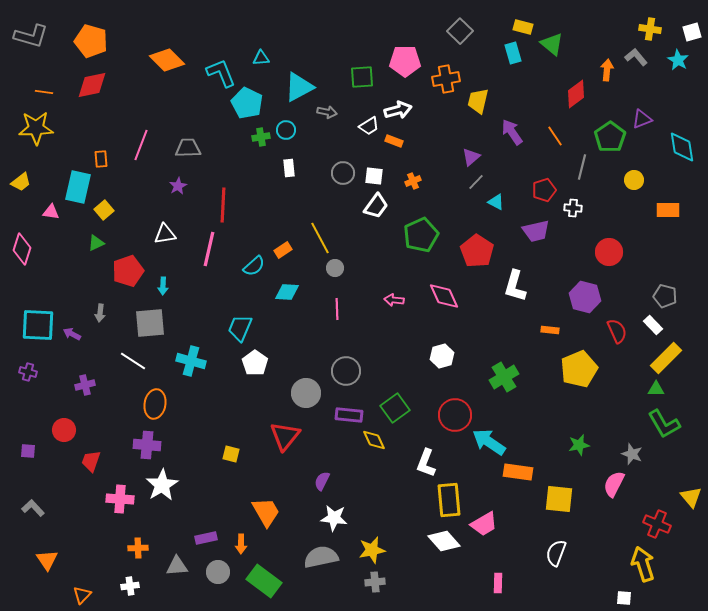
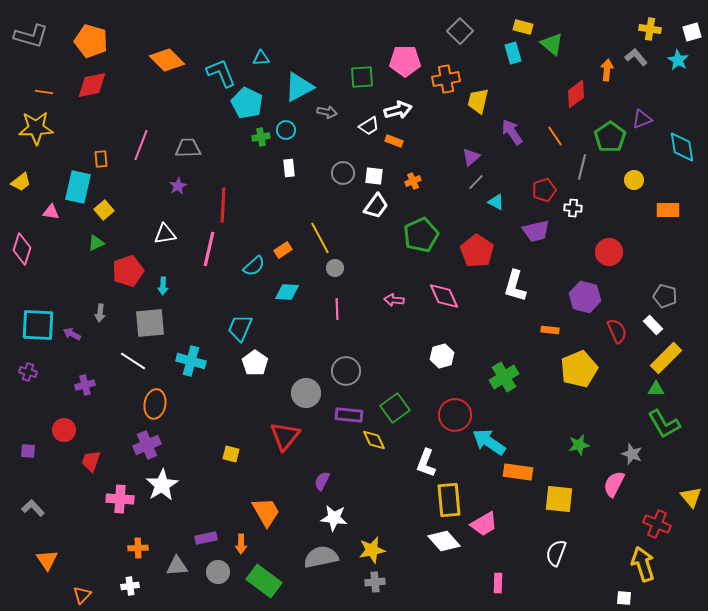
purple cross at (147, 445): rotated 28 degrees counterclockwise
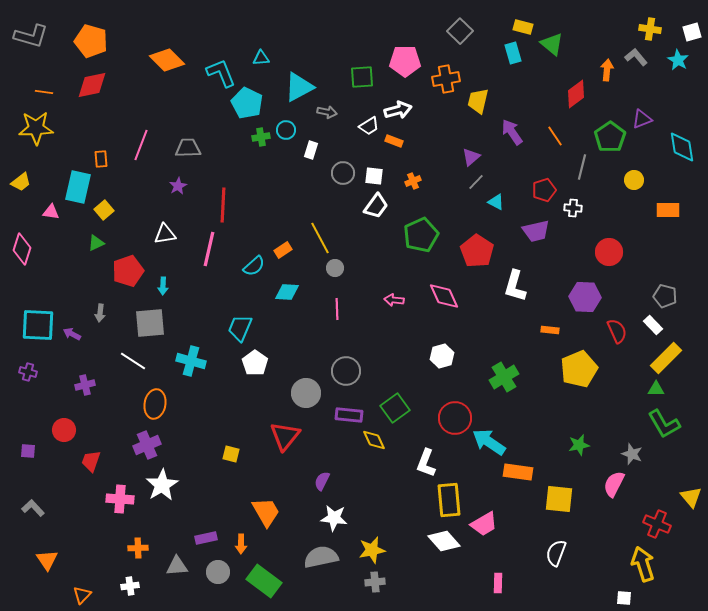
white rectangle at (289, 168): moved 22 px right, 18 px up; rotated 24 degrees clockwise
purple hexagon at (585, 297): rotated 12 degrees counterclockwise
red circle at (455, 415): moved 3 px down
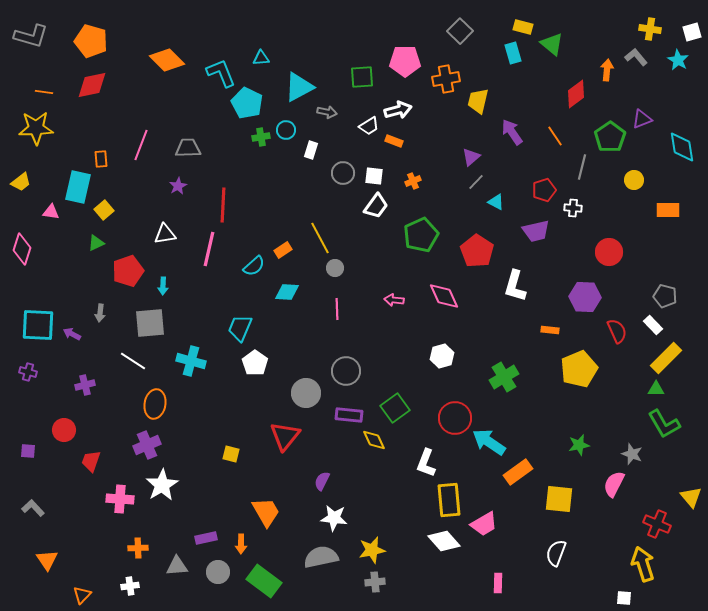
orange rectangle at (518, 472): rotated 44 degrees counterclockwise
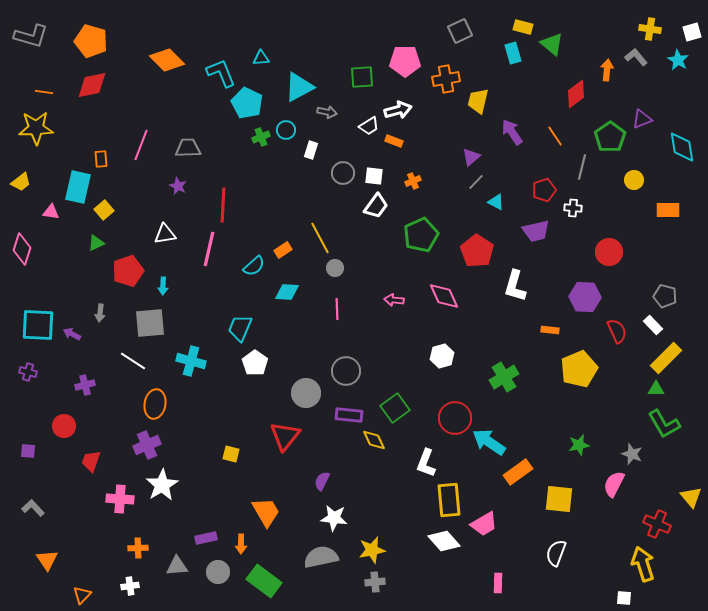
gray square at (460, 31): rotated 20 degrees clockwise
green cross at (261, 137): rotated 12 degrees counterclockwise
purple star at (178, 186): rotated 18 degrees counterclockwise
red circle at (64, 430): moved 4 px up
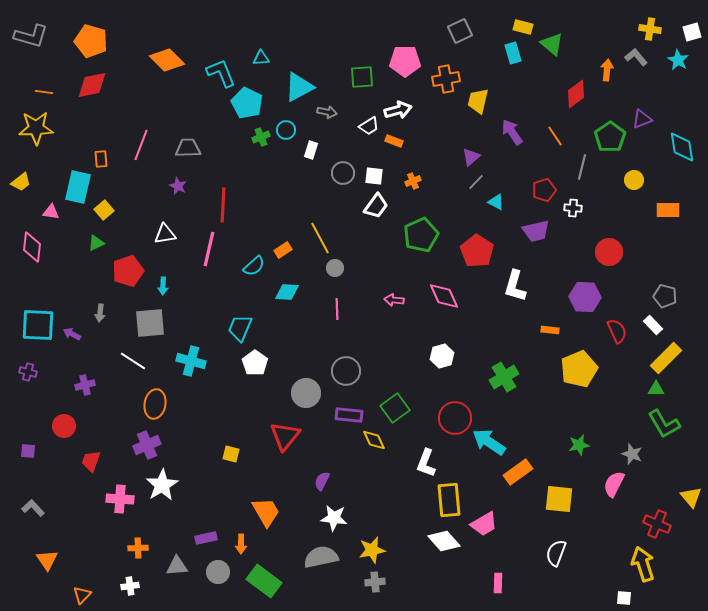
pink diamond at (22, 249): moved 10 px right, 2 px up; rotated 12 degrees counterclockwise
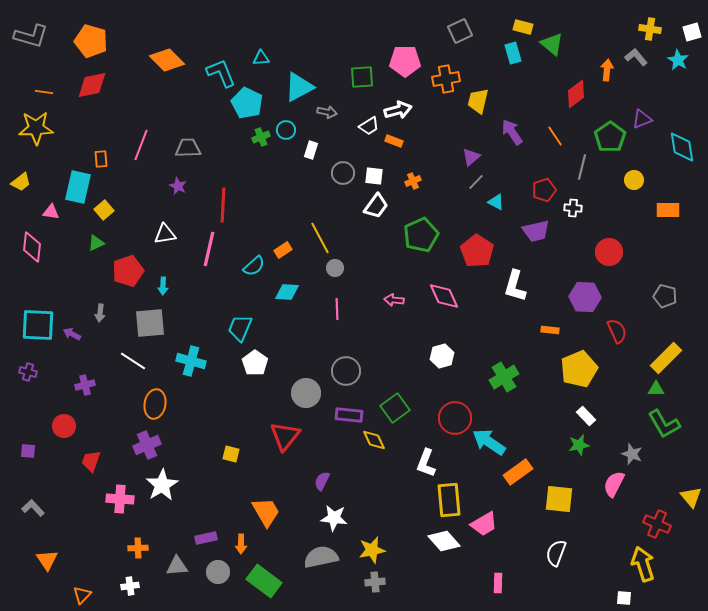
white rectangle at (653, 325): moved 67 px left, 91 px down
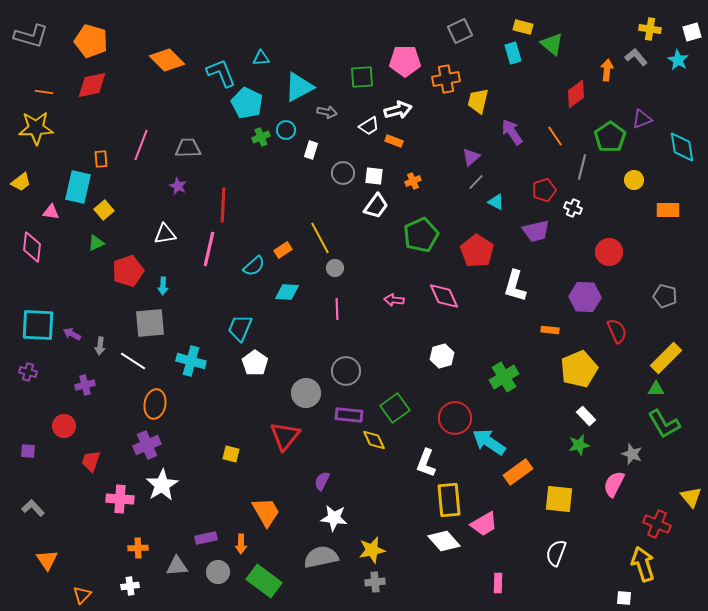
white cross at (573, 208): rotated 18 degrees clockwise
gray arrow at (100, 313): moved 33 px down
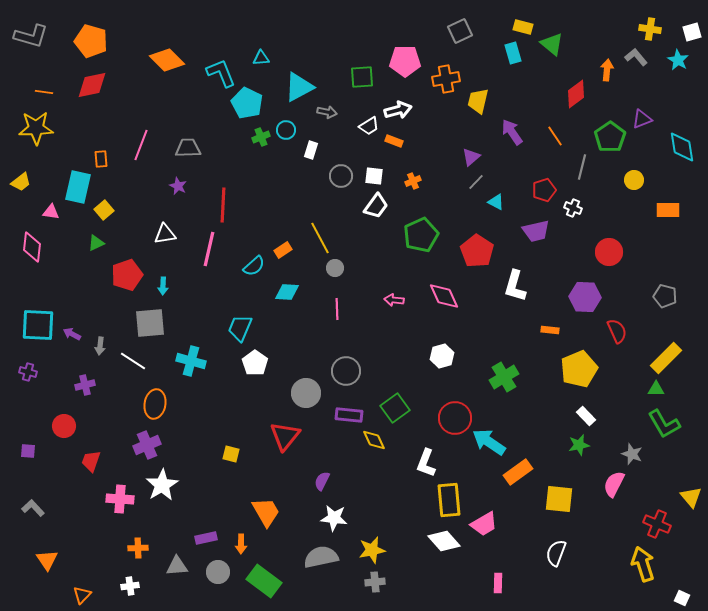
gray circle at (343, 173): moved 2 px left, 3 px down
red pentagon at (128, 271): moved 1 px left, 4 px down
white square at (624, 598): moved 58 px right; rotated 21 degrees clockwise
